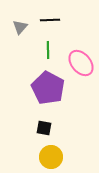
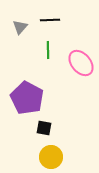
purple pentagon: moved 21 px left, 10 px down
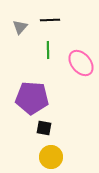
purple pentagon: moved 5 px right; rotated 24 degrees counterclockwise
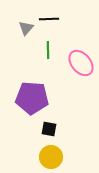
black line: moved 1 px left, 1 px up
gray triangle: moved 6 px right, 1 px down
black square: moved 5 px right, 1 px down
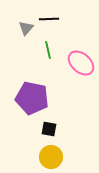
green line: rotated 12 degrees counterclockwise
pink ellipse: rotated 8 degrees counterclockwise
purple pentagon: rotated 8 degrees clockwise
